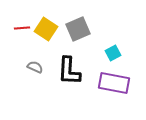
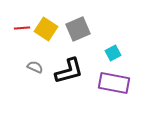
black L-shape: rotated 108 degrees counterclockwise
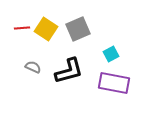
cyan square: moved 2 px left, 1 px down
gray semicircle: moved 2 px left
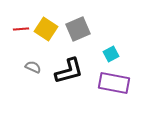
red line: moved 1 px left, 1 px down
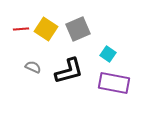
cyan square: moved 3 px left; rotated 28 degrees counterclockwise
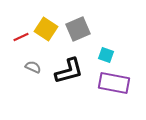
red line: moved 8 px down; rotated 21 degrees counterclockwise
cyan square: moved 2 px left, 1 px down; rotated 14 degrees counterclockwise
